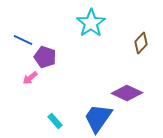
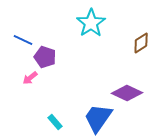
brown diamond: rotated 15 degrees clockwise
cyan rectangle: moved 1 px down
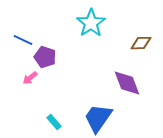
brown diamond: rotated 30 degrees clockwise
purple diamond: moved 10 px up; rotated 44 degrees clockwise
cyan rectangle: moved 1 px left
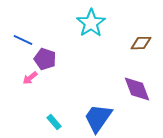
purple pentagon: moved 2 px down
purple diamond: moved 10 px right, 6 px down
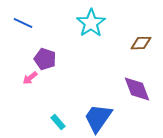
blue line: moved 17 px up
cyan rectangle: moved 4 px right
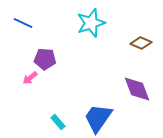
cyan star: rotated 16 degrees clockwise
brown diamond: rotated 25 degrees clockwise
purple pentagon: rotated 15 degrees counterclockwise
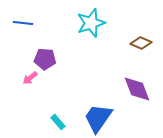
blue line: rotated 18 degrees counterclockwise
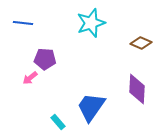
purple diamond: rotated 24 degrees clockwise
blue trapezoid: moved 7 px left, 11 px up
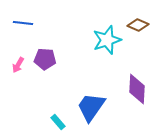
cyan star: moved 16 px right, 17 px down
brown diamond: moved 3 px left, 18 px up
pink arrow: moved 12 px left, 13 px up; rotated 21 degrees counterclockwise
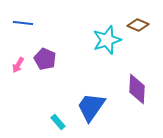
purple pentagon: rotated 20 degrees clockwise
